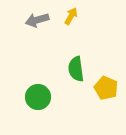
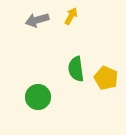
yellow pentagon: moved 10 px up
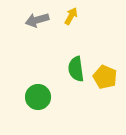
yellow pentagon: moved 1 px left, 1 px up
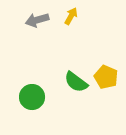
green semicircle: moved 13 px down; rotated 45 degrees counterclockwise
yellow pentagon: moved 1 px right
green circle: moved 6 px left
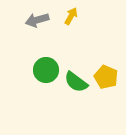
green circle: moved 14 px right, 27 px up
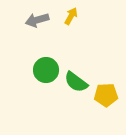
yellow pentagon: moved 18 px down; rotated 25 degrees counterclockwise
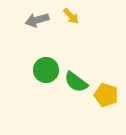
yellow arrow: rotated 108 degrees clockwise
yellow pentagon: rotated 20 degrees clockwise
